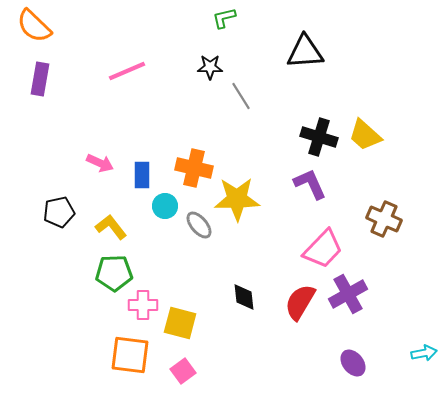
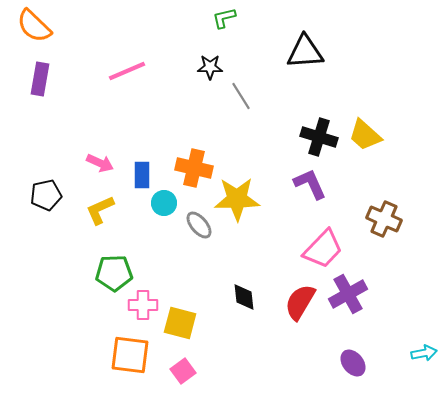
cyan circle: moved 1 px left, 3 px up
black pentagon: moved 13 px left, 17 px up
yellow L-shape: moved 11 px left, 17 px up; rotated 76 degrees counterclockwise
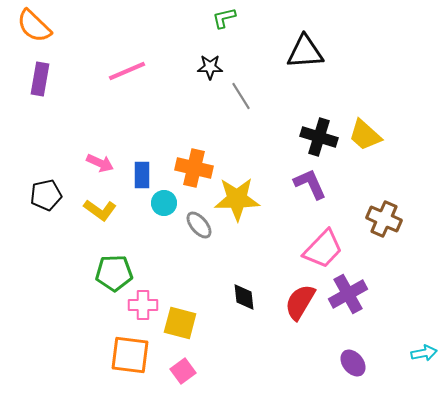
yellow L-shape: rotated 120 degrees counterclockwise
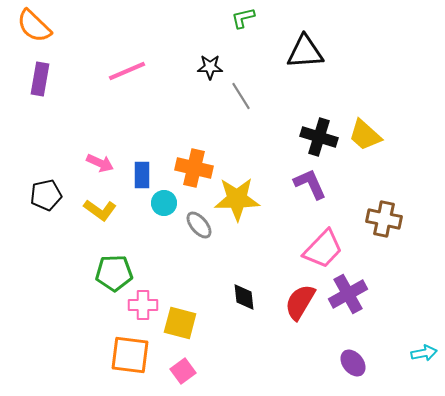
green L-shape: moved 19 px right
brown cross: rotated 12 degrees counterclockwise
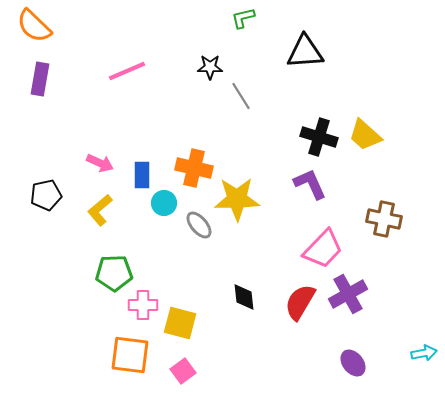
yellow L-shape: rotated 104 degrees clockwise
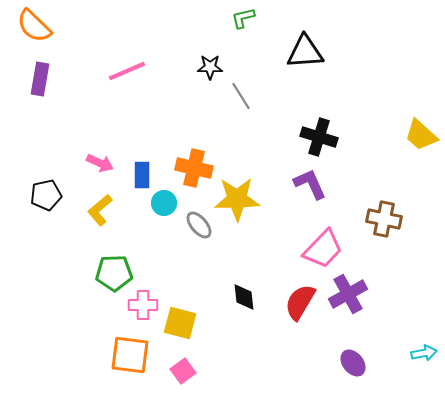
yellow trapezoid: moved 56 px right
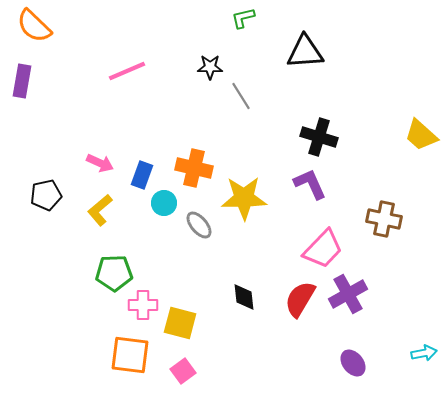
purple rectangle: moved 18 px left, 2 px down
blue rectangle: rotated 20 degrees clockwise
yellow star: moved 7 px right, 1 px up
red semicircle: moved 3 px up
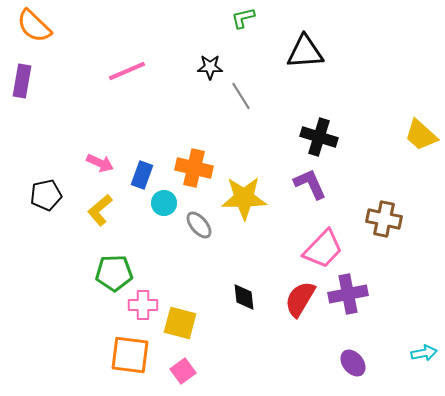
purple cross: rotated 18 degrees clockwise
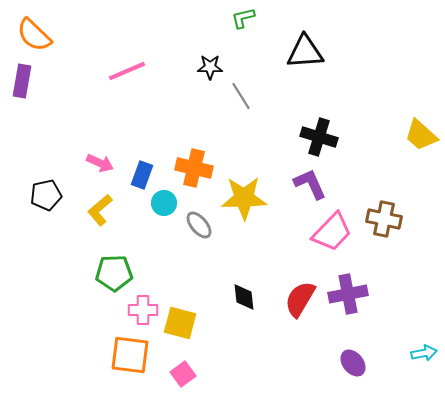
orange semicircle: moved 9 px down
pink trapezoid: moved 9 px right, 17 px up
pink cross: moved 5 px down
pink square: moved 3 px down
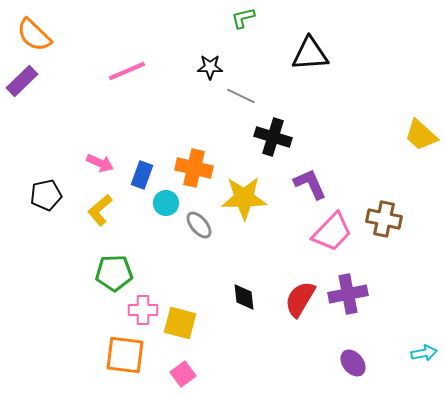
black triangle: moved 5 px right, 2 px down
purple rectangle: rotated 36 degrees clockwise
gray line: rotated 32 degrees counterclockwise
black cross: moved 46 px left
cyan circle: moved 2 px right
orange square: moved 5 px left
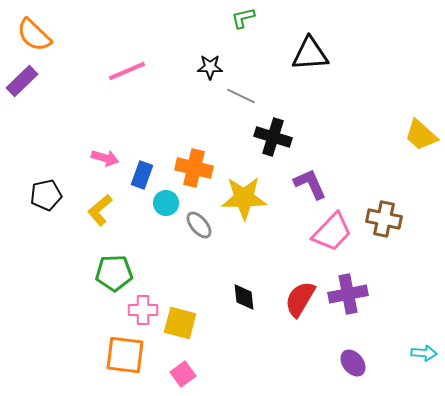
pink arrow: moved 5 px right, 5 px up; rotated 8 degrees counterclockwise
cyan arrow: rotated 15 degrees clockwise
